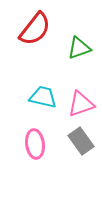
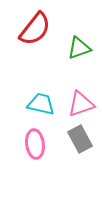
cyan trapezoid: moved 2 px left, 7 px down
gray rectangle: moved 1 px left, 2 px up; rotated 8 degrees clockwise
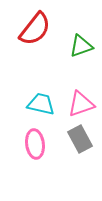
green triangle: moved 2 px right, 2 px up
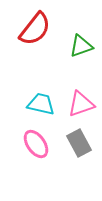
gray rectangle: moved 1 px left, 4 px down
pink ellipse: moved 1 px right; rotated 28 degrees counterclockwise
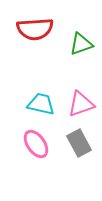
red semicircle: rotated 48 degrees clockwise
green triangle: moved 2 px up
